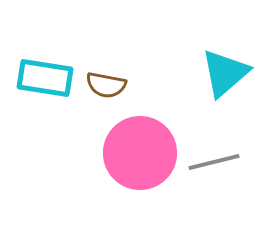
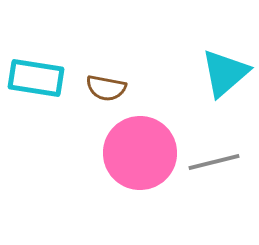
cyan rectangle: moved 9 px left
brown semicircle: moved 3 px down
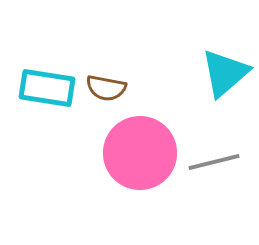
cyan rectangle: moved 11 px right, 10 px down
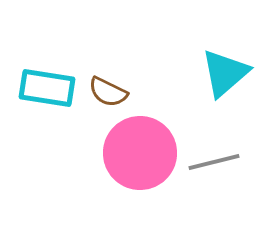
brown semicircle: moved 2 px right, 4 px down; rotated 15 degrees clockwise
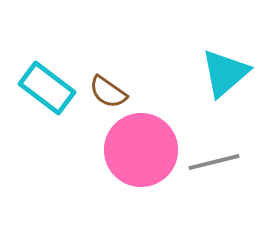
cyan rectangle: rotated 28 degrees clockwise
brown semicircle: rotated 9 degrees clockwise
pink circle: moved 1 px right, 3 px up
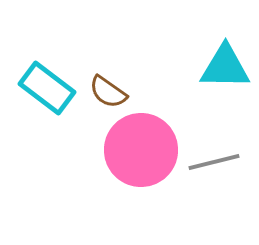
cyan triangle: moved 6 px up; rotated 42 degrees clockwise
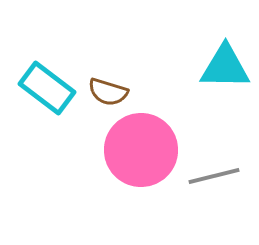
brown semicircle: rotated 18 degrees counterclockwise
gray line: moved 14 px down
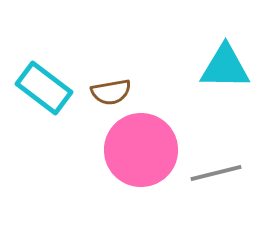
cyan rectangle: moved 3 px left
brown semicircle: moved 3 px right; rotated 27 degrees counterclockwise
gray line: moved 2 px right, 3 px up
